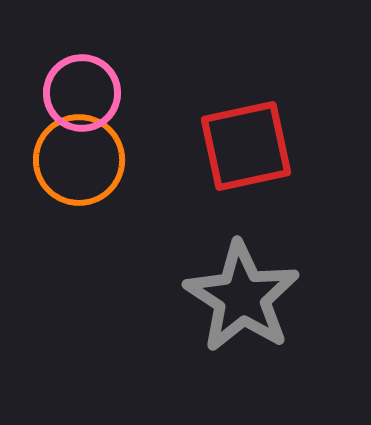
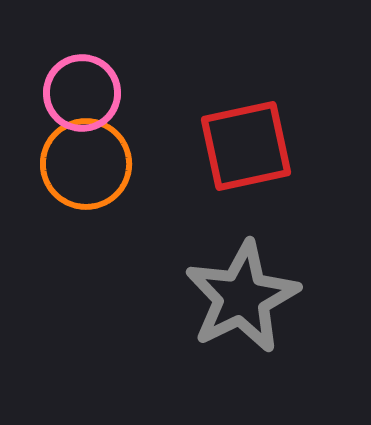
orange circle: moved 7 px right, 4 px down
gray star: rotated 13 degrees clockwise
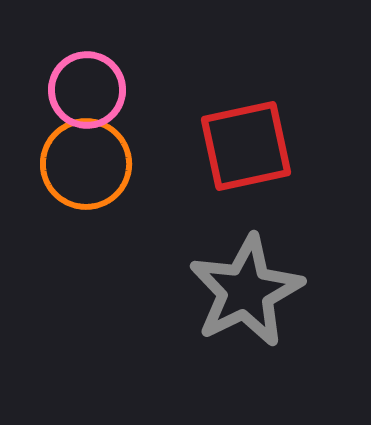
pink circle: moved 5 px right, 3 px up
gray star: moved 4 px right, 6 px up
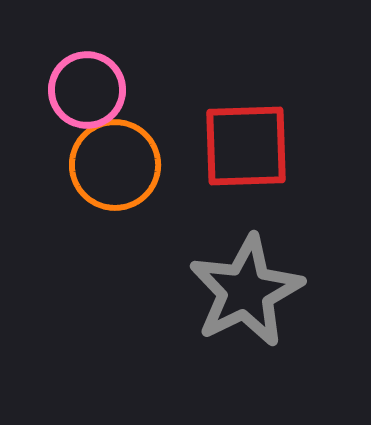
red square: rotated 10 degrees clockwise
orange circle: moved 29 px right, 1 px down
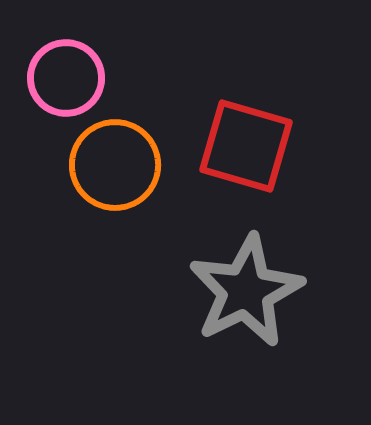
pink circle: moved 21 px left, 12 px up
red square: rotated 18 degrees clockwise
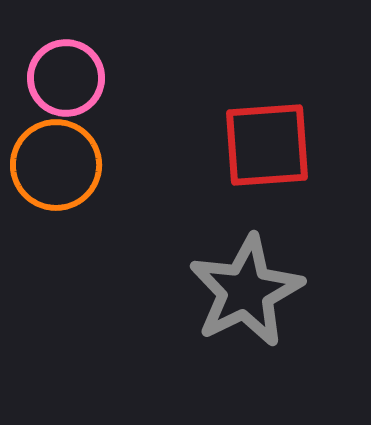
red square: moved 21 px right, 1 px up; rotated 20 degrees counterclockwise
orange circle: moved 59 px left
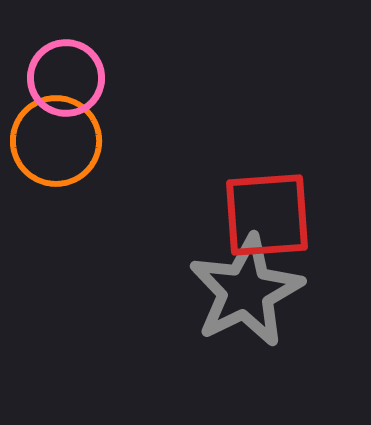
red square: moved 70 px down
orange circle: moved 24 px up
